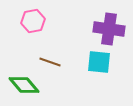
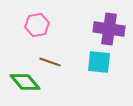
pink hexagon: moved 4 px right, 4 px down
green diamond: moved 1 px right, 3 px up
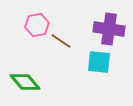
brown line: moved 11 px right, 21 px up; rotated 15 degrees clockwise
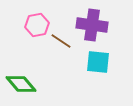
purple cross: moved 17 px left, 4 px up
cyan square: moved 1 px left
green diamond: moved 4 px left, 2 px down
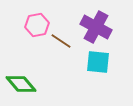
purple cross: moved 4 px right, 2 px down; rotated 20 degrees clockwise
